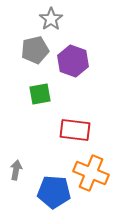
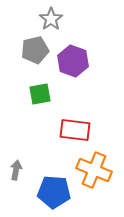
orange cross: moved 3 px right, 3 px up
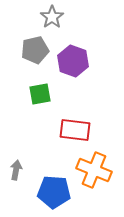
gray star: moved 1 px right, 2 px up
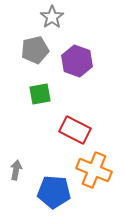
purple hexagon: moved 4 px right
red rectangle: rotated 20 degrees clockwise
